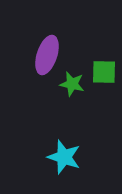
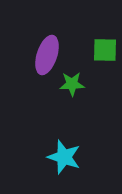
green square: moved 1 px right, 22 px up
green star: rotated 15 degrees counterclockwise
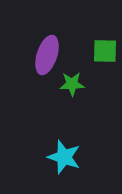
green square: moved 1 px down
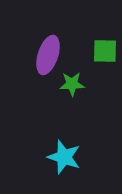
purple ellipse: moved 1 px right
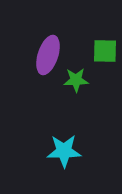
green star: moved 4 px right, 4 px up
cyan star: moved 6 px up; rotated 20 degrees counterclockwise
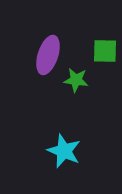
green star: rotated 10 degrees clockwise
cyan star: rotated 24 degrees clockwise
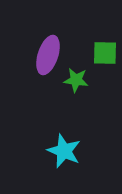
green square: moved 2 px down
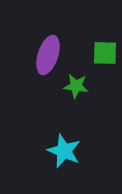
green star: moved 6 px down
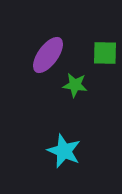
purple ellipse: rotated 18 degrees clockwise
green star: moved 1 px left, 1 px up
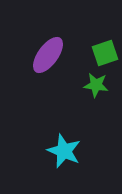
green square: rotated 20 degrees counterclockwise
green star: moved 21 px right
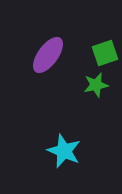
green star: rotated 20 degrees counterclockwise
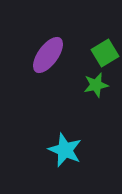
green square: rotated 12 degrees counterclockwise
cyan star: moved 1 px right, 1 px up
